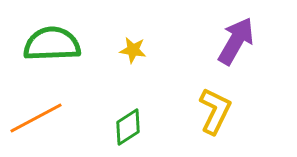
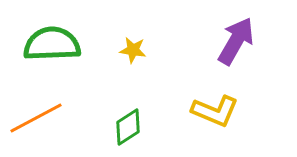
yellow L-shape: rotated 87 degrees clockwise
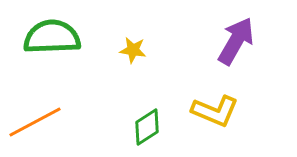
green semicircle: moved 7 px up
orange line: moved 1 px left, 4 px down
green diamond: moved 19 px right
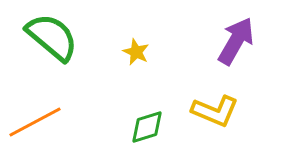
green semicircle: rotated 42 degrees clockwise
yellow star: moved 3 px right, 2 px down; rotated 16 degrees clockwise
green diamond: rotated 15 degrees clockwise
